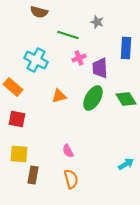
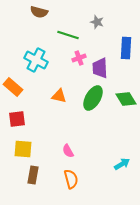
orange triangle: rotated 28 degrees clockwise
red square: rotated 18 degrees counterclockwise
yellow square: moved 4 px right, 5 px up
cyan arrow: moved 4 px left
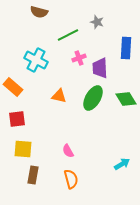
green line: rotated 45 degrees counterclockwise
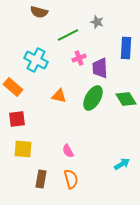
brown rectangle: moved 8 px right, 4 px down
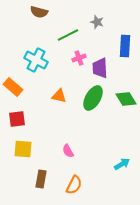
blue rectangle: moved 1 px left, 2 px up
orange semicircle: moved 3 px right, 6 px down; rotated 42 degrees clockwise
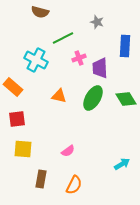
brown semicircle: moved 1 px right
green line: moved 5 px left, 3 px down
pink semicircle: rotated 96 degrees counterclockwise
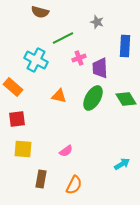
pink semicircle: moved 2 px left
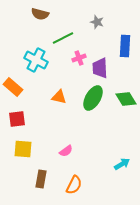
brown semicircle: moved 2 px down
orange triangle: moved 1 px down
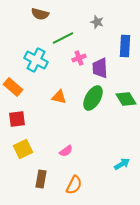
yellow square: rotated 30 degrees counterclockwise
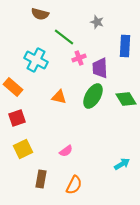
green line: moved 1 px right, 1 px up; rotated 65 degrees clockwise
green ellipse: moved 2 px up
red square: moved 1 px up; rotated 12 degrees counterclockwise
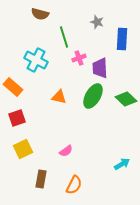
green line: rotated 35 degrees clockwise
blue rectangle: moved 3 px left, 7 px up
green diamond: rotated 15 degrees counterclockwise
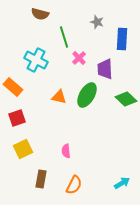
pink cross: rotated 24 degrees counterclockwise
purple trapezoid: moved 5 px right, 1 px down
green ellipse: moved 6 px left, 1 px up
pink semicircle: rotated 120 degrees clockwise
cyan arrow: moved 19 px down
